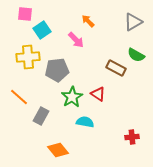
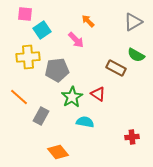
orange diamond: moved 2 px down
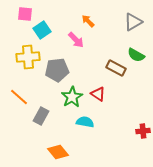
red cross: moved 11 px right, 6 px up
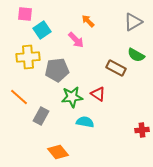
green star: rotated 25 degrees clockwise
red cross: moved 1 px left, 1 px up
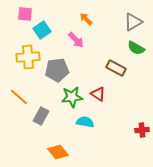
orange arrow: moved 2 px left, 2 px up
green semicircle: moved 7 px up
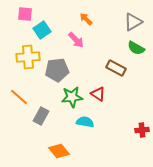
orange diamond: moved 1 px right, 1 px up
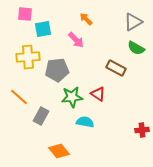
cyan square: moved 1 px right, 1 px up; rotated 24 degrees clockwise
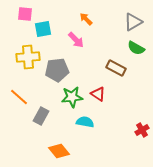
red cross: rotated 24 degrees counterclockwise
